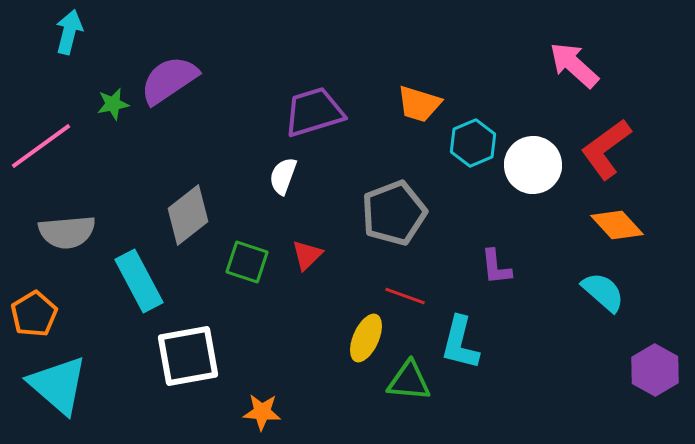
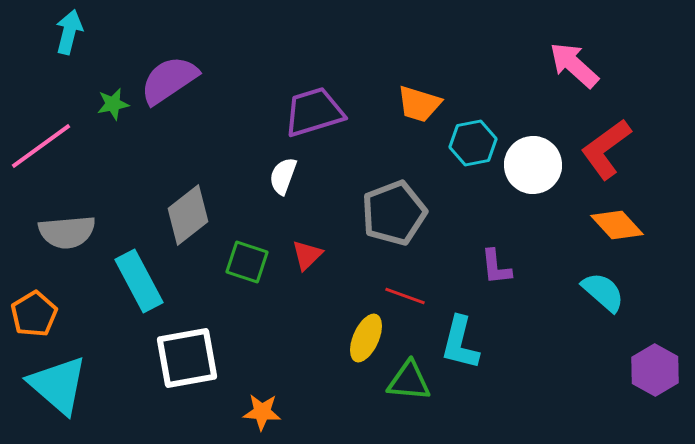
cyan hexagon: rotated 12 degrees clockwise
white square: moved 1 px left, 2 px down
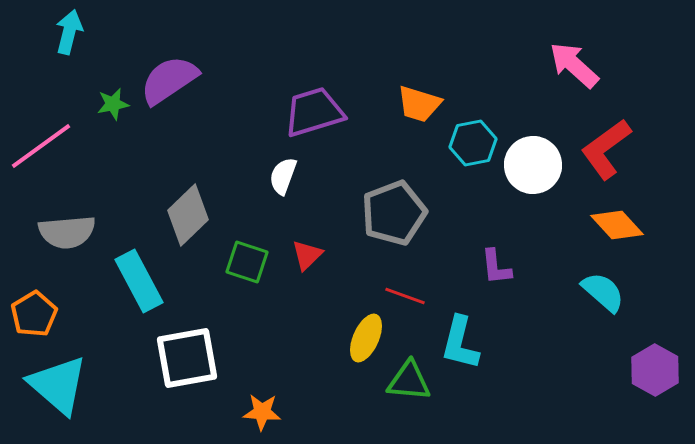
gray diamond: rotated 6 degrees counterclockwise
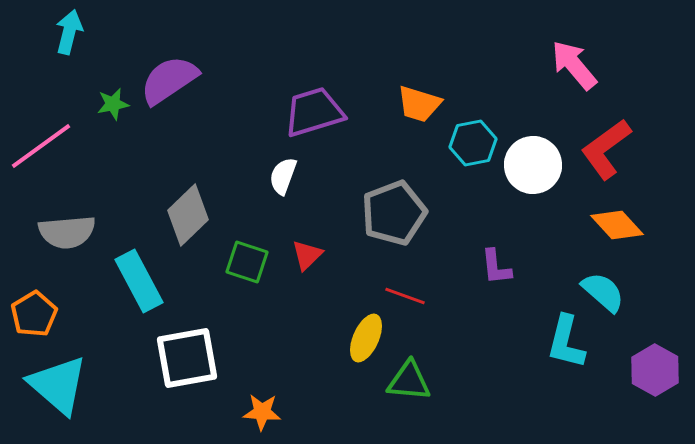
pink arrow: rotated 8 degrees clockwise
cyan L-shape: moved 106 px right, 1 px up
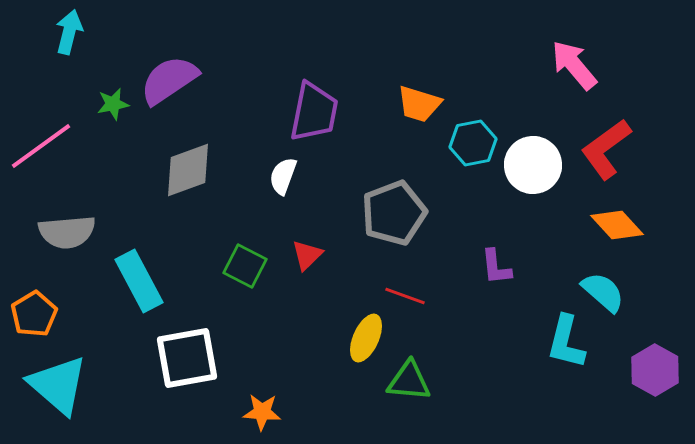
purple trapezoid: rotated 118 degrees clockwise
gray diamond: moved 45 px up; rotated 24 degrees clockwise
green square: moved 2 px left, 4 px down; rotated 9 degrees clockwise
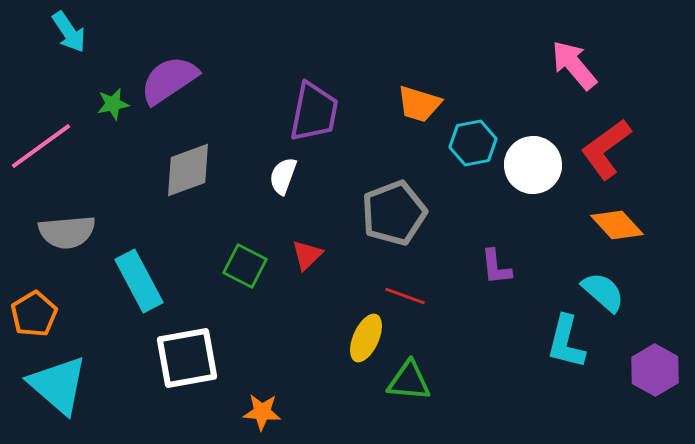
cyan arrow: rotated 132 degrees clockwise
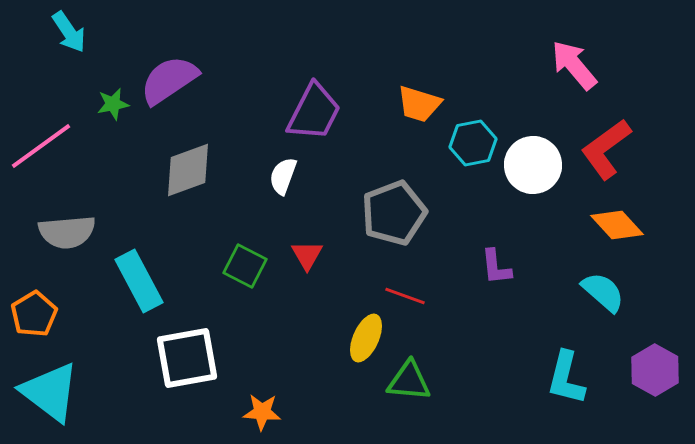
purple trapezoid: rotated 16 degrees clockwise
red triangle: rotated 16 degrees counterclockwise
cyan L-shape: moved 36 px down
cyan triangle: moved 8 px left, 7 px down; rotated 4 degrees counterclockwise
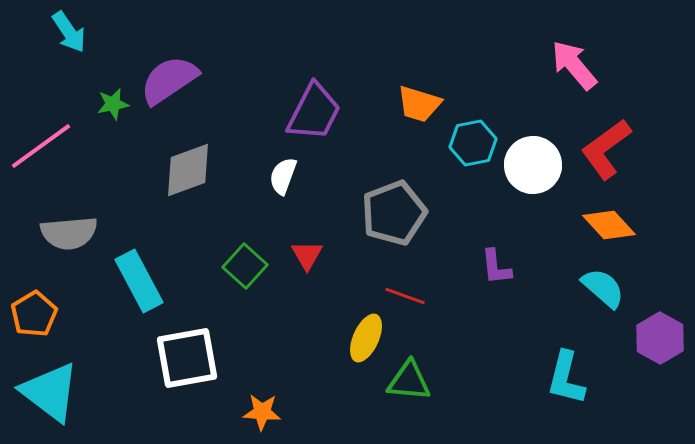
orange diamond: moved 8 px left
gray semicircle: moved 2 px right, 1 px down
green square: rotated 15 degrees clockwise
cyan semicircle: moved 4 px up
purple hexagon: moved 5 px right, 32 px up
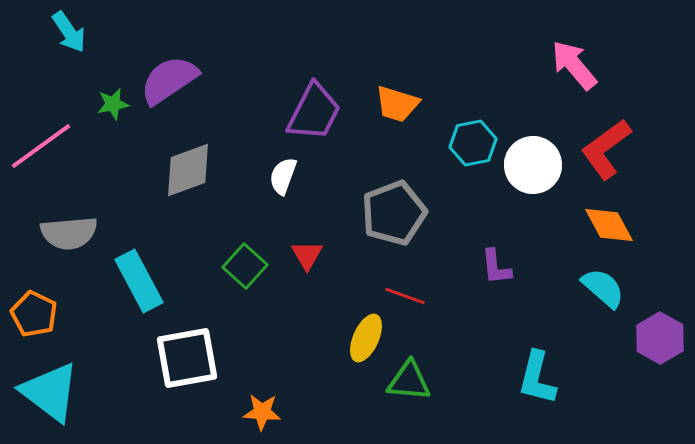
orange trapezoid: moved 22 px left
orange diamond: rotated 14 degrees clockwise
orange pentagon: rotated 15 degrees counterclockwise
cyan L-shape: moved 29 px left
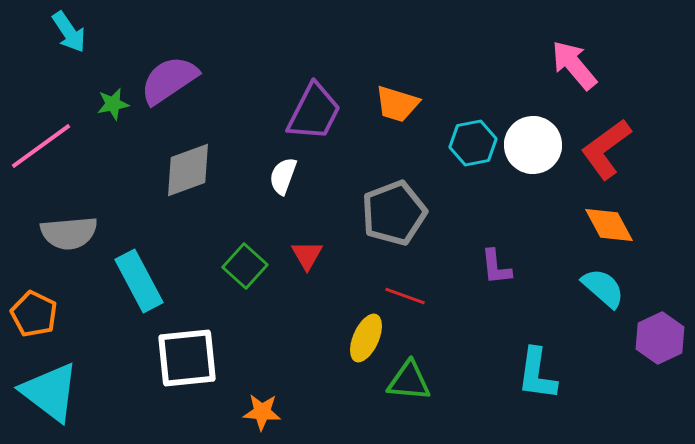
white circle: moved 20 px up
purple hexagon: rotated 6 degrees clockwise
white square: rotated 4 degrees clockwise
cyan L-shape: moved 4 px up; rotated 6 degrees counterclockwise
